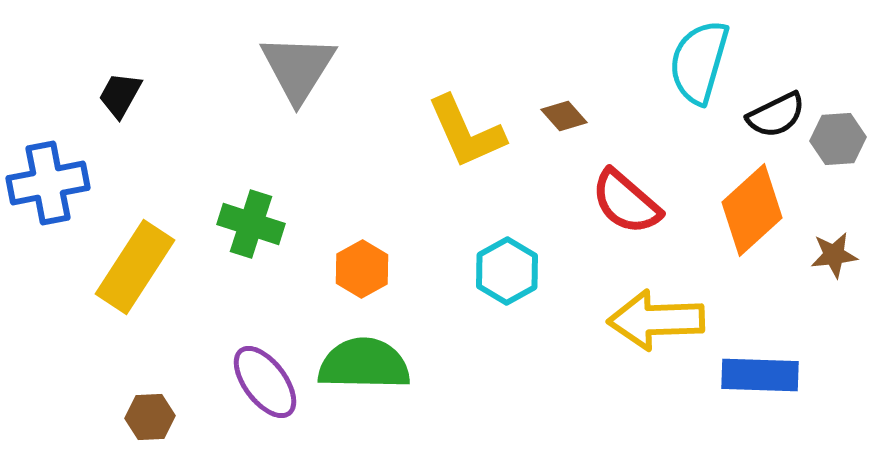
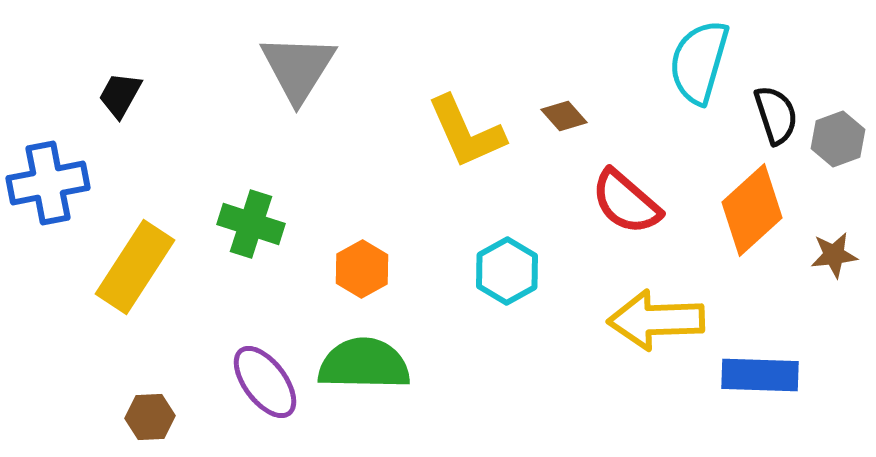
black semicircle: rotated 82 degrees counterclockwise
gray hexagon: rotated 16 degrees counterclockwise
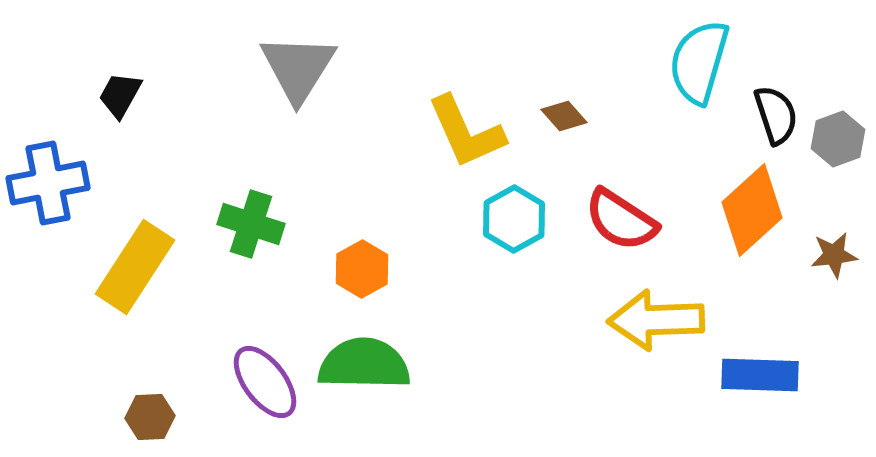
red semicircle: moved 5 px left, 18 px down; rotated 8 degrees counterclockwise
cyan hexagon: moved 7 px right, 52 px up
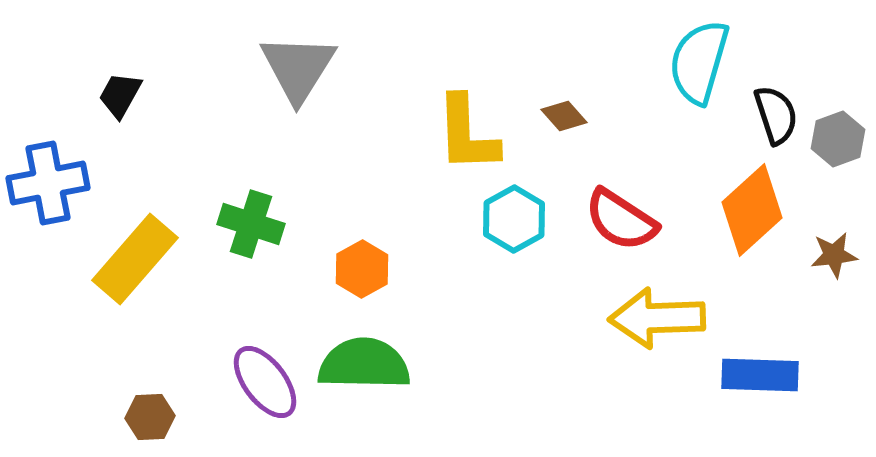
yellow L-shape: moved 1 px right, 2 px down; rotated 22 degrees clockwise
yellow rectangle: moved 8 px up; rotated 8 degrees clockwise
yellow arrow: moved 1 px right, 2 px up
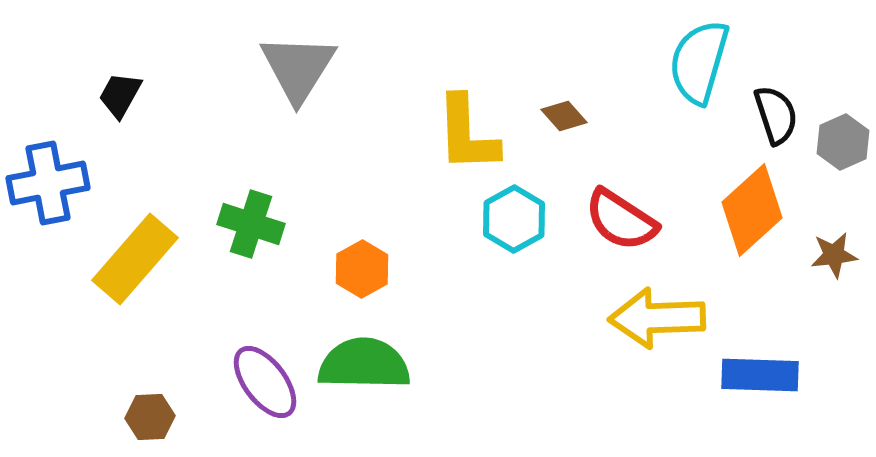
gray hexagon: moved 5 px right, 3 px down; rotated 4 degrees counterclockwise
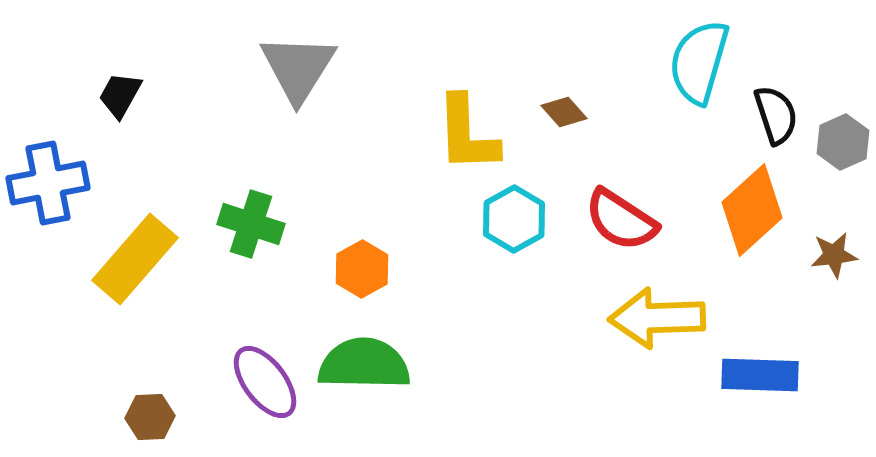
brown diamond: moved 4 px up
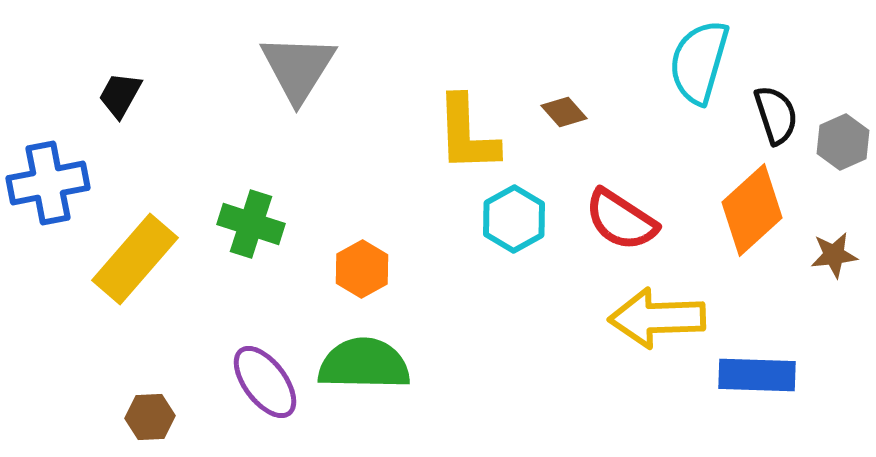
blue rectangle: moved 3 px left
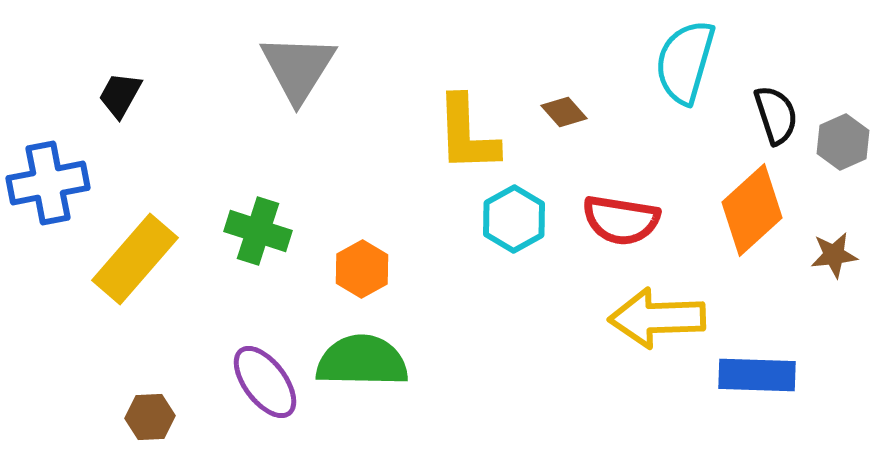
cyan semicircle: moved 14 px left
red semicircle: rotated 24 degrees counterclockwise
green cross: moved 7 px right, 7 px down
green semicircle: moved 2 px left, 3 px up
